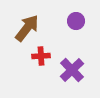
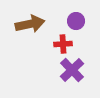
brown arrow: moved 3 px right, 4 px up; rotated 40 degrees clockwise
red cross: moved 22 px right, 12 px up
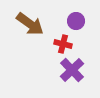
brown arrow: rotated 48 degrees clockwise
red cross: rotated 18 degrees clockwise
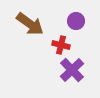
red cross: moved 2 px left, 1 px down
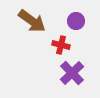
brown arrow: moved 2 px right, 3 px up
purple cross: moved 3 px down
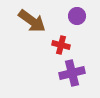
purple circle: moved 1 px right, 5 px up
purple cross: rotated 30 degrees clockwise
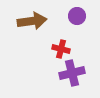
brown arrow: rotated 44 degrees counterclockwise
red cross: moved 4 px down
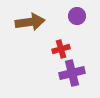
brown arrow: moved 2 px left, 1 px down
red cross: rotated 30 degrees counterclockwise
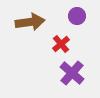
red cross: moved 5 px up; rotated 24 degrees counterclockwise
purple cross: rotated 35 degrees counterclockwise
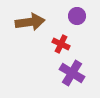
red cross: rotated 24 degrees counterclockwise
purple cross: rotated 10 degrees counterclockwise
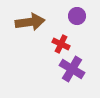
purple cross: moved 4 px up
